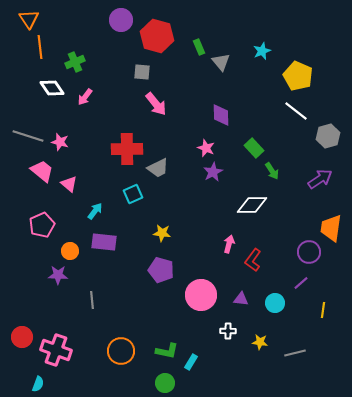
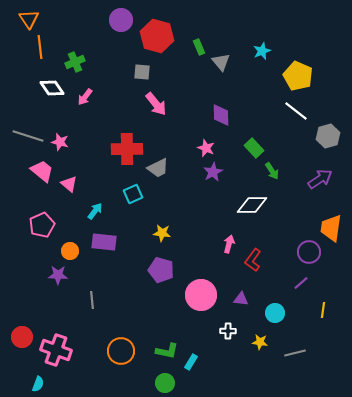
cyan circle at (275, 303): moved 10 px down
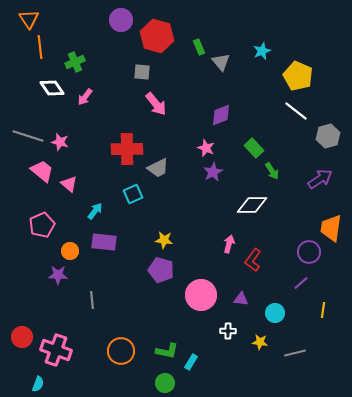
purple diamond at (221, 115): rotated 70 degrees clockwise
yellow star at (162, 233): moved 2 px right, 7 px down
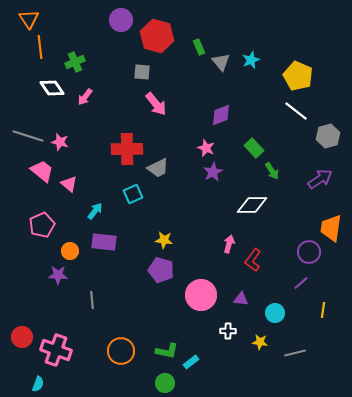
cyan star at (262, 51): moved 11 px left, 9 px down
cyan rectangle at (191, 362): rotated 21 degrees clockwise
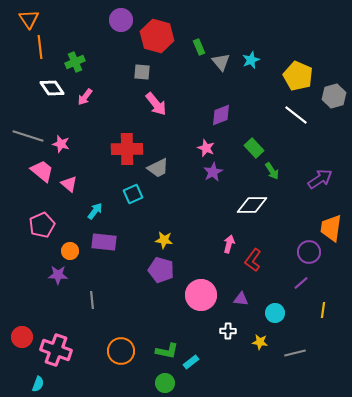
white line at (296, 111): moved 4 px down
gray hexagon at (328, 136): moved 6 px right, 40 px up
pink star at (60, 142): moved 1 px right, 2 px down
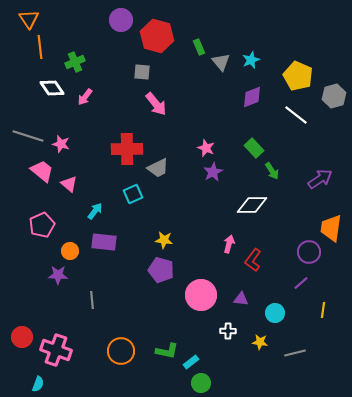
purple diamond at (221, 115): moved 31 px right, 18 px up
green circle at (165, 383): moved 36 px right
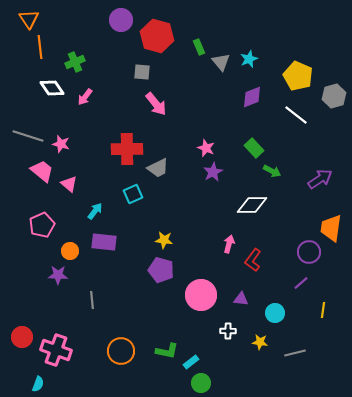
cyan star at (251, 60): moved 2 px left, 1 px up
green arrow at (272, 171): rotated 30 degrees counterclockwise
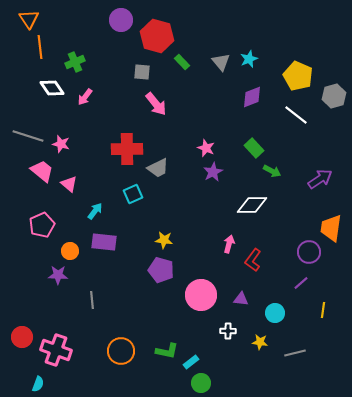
green rectangle at (199, 47): moved 17 px left, 15 px down; rotated 21 degrees counterclockwise
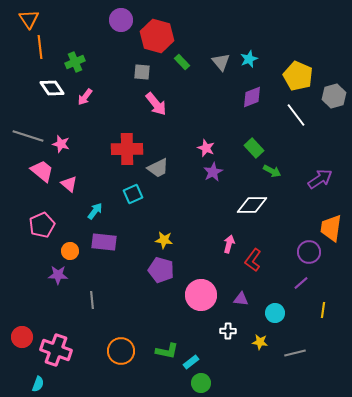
white line at (296, 115): rotated 15 degrees clockwise
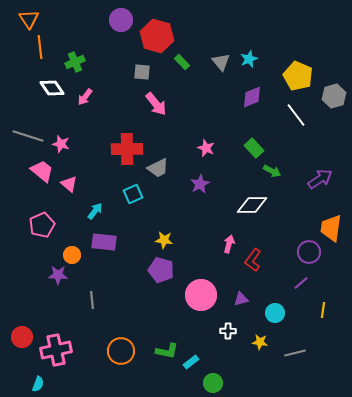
purple star at (213, 172): moved 13 px left, 12 px down
orange circle at (70, 251): moved 2 px right, 4 px down
purple triangle at (241, 299): rotated 21 degrees counterclockwise
pink cross at (56, 350): rotated 32 degrees counterclockwise
green circle at (201, 383): moved 12 px right
